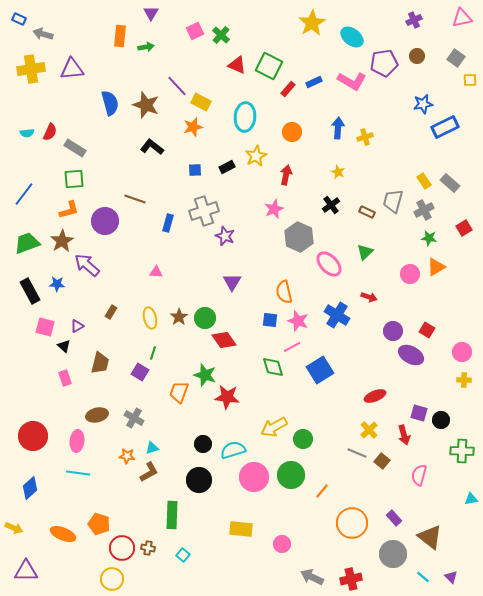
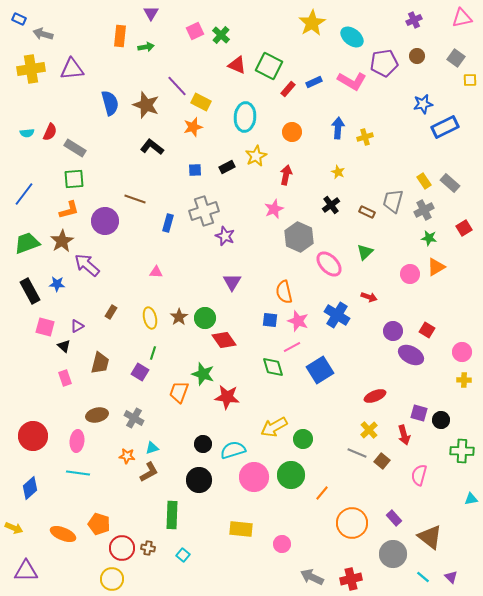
green star at (205, 375): moved 2 px left, 1 px up
orange line at (322, 491): moved 2 px down
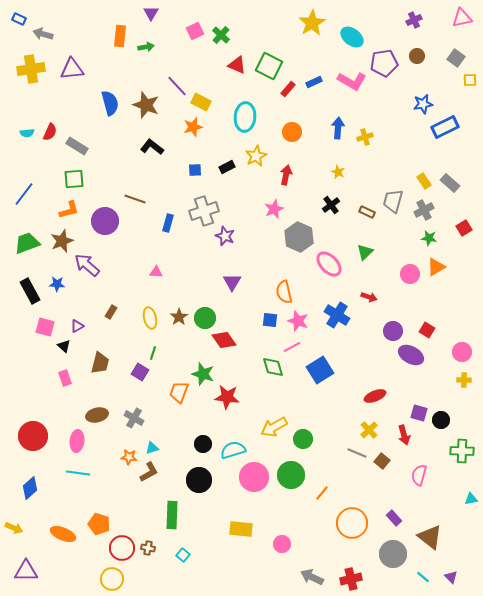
gray rectangle at (75, 148): moved 2 px right, 2 px up
brown star at (62, 241): rotated 10 degrees clockwise
orange star at (127, 456): moved 2 px right, 1 px down
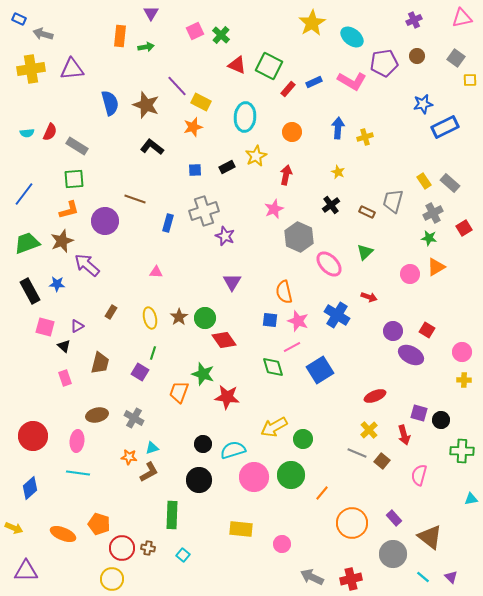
gray cross at (424, 210): moved 9 px right, 3 px down
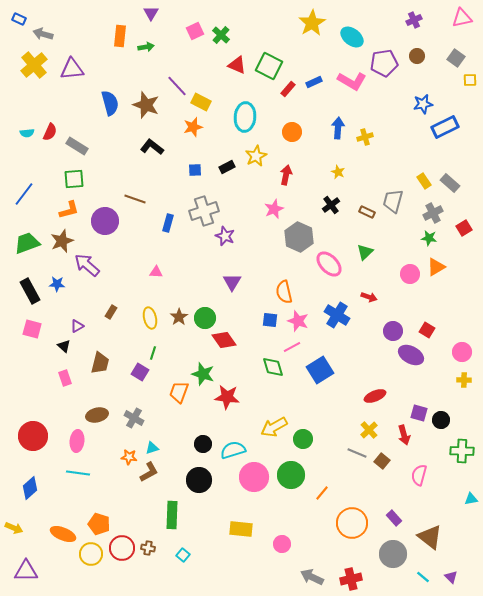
yellow cross at (31, 69): moved 3 px right, 4 px up; rotated 32 degrees counterclockwise
pink square at (45, 327): moved 13 px left, 2 px down
yellow circle at (112, 579): moved 21 px left, 25 px up
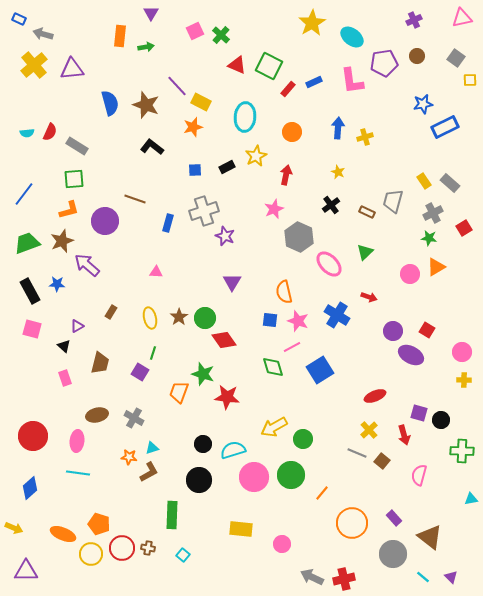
pink L-shape at (352, 81): rotated 52 degrees clockwise
red cross at (351, 579): moved 7 px left
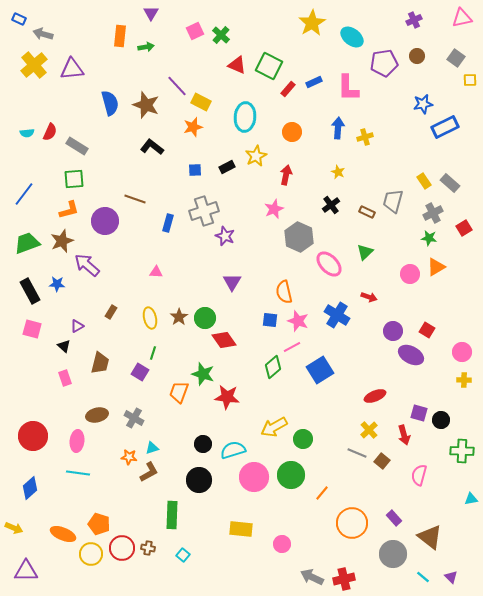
pink L-shape at (352, 81): moved 4 px left, 7 px down; rotated 8 degrees clockwise
green diamond at (273, 367): rotated 65 degrees clockwise
